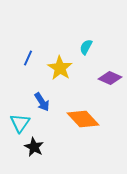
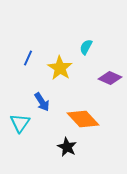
black star: moved 33 px right
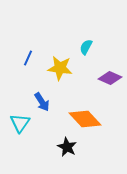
yellow star: rotated 25 degrees counterclockwise
orange diamond: moved 2 px right
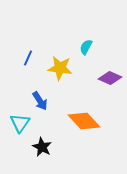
blue arrow: moved 2 px left, 1 px up
orange diamond: moved 1 px left, 2 px down
black star: moved 25 px left
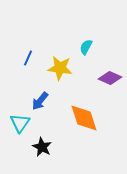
blue arrow: rotated 72 degrees clockwise
orange diamond: moved 3 px up; rotated 24 degrees clockwise
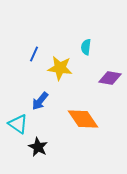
cyan semicircle: rotated 21 degrees counterclockwise
blue line: moved 6 px right, 4 px up
purple diamond: rotated 15 degrees counterclockwise
orange diamond: moved 1 px left, 1 px down; rotated 16 degrees counterclockwise
cyan triangle: moved 2 px left, 1 px down; rotated 30 degrees counterclockwise
black star: moved 4 px left
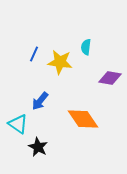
yellow star: moved 6 px up
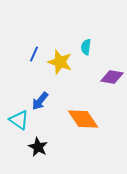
yellow star: rotated 10 degrees clockwise
purple diamond: moved 2 px right, 1 px up
cyan triangle: moved 1 px right, 4 px up
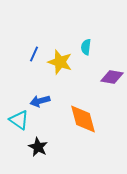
blue arrow: rotated 36 degrees clockwise
orange diamond: rotated 20 degrees clockwise
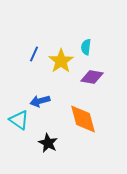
yellow star: moved 1 px right, 1 px up; rotated 20 degrees clockwise
purple diamond: moved 20 px left
black star: moved 10 px right, 4 px up
